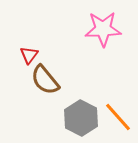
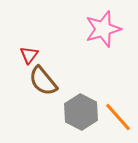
pink star: rotated 15 degrees counterclockwise
brown semicircle: moved 2 px left, 1 px down
gray hexagon: moved 6 px up
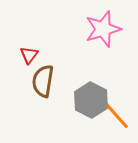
brown semicircle: rotated 48 degrees clockwise
gray hexagon: moved 10 px right, 12 px up
orange line: moved 2 px left, 2 px up
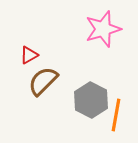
red triangle: rotated 24 degrees clockwise
brown semicircle: rotated 36 degrees clockwise
orange line: rotated 52 degrees clockwise
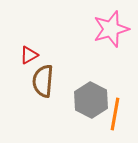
pink star: moved 8 px right
brown semicircle: rotated 40 degrees counterclockwise
orange line: moved 1 px left, 1 px up
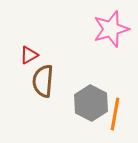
gray hexagon: moved 3 px down
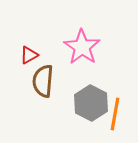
pink star: moved 29 px left, 18 px down; rotated 21 degrees counterclockwise
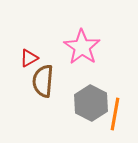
red triangle: moved 3 px down
